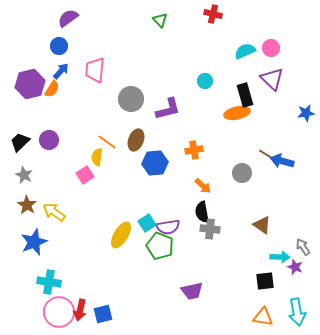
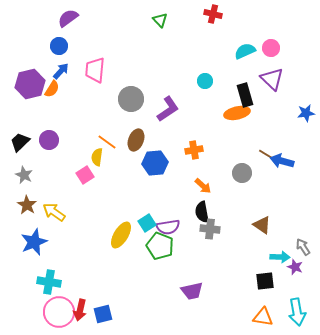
purple L-shape at (168, 109): rotated 20 degrees counterclockwise
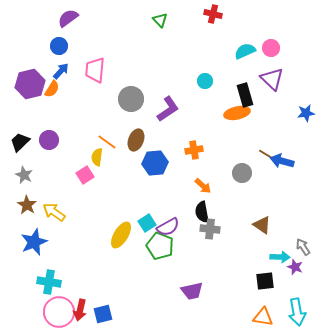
purple semicircle at (168, 227): rotated 20 degrees counterclockwise
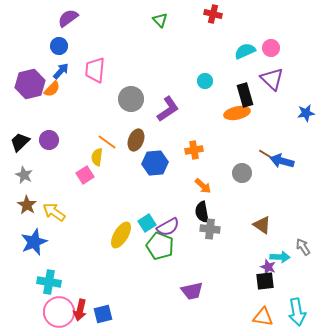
orange semicircle at (52, 89): rotated 12 degrees clockwise
purple star at (295, 267): moved 27 px left
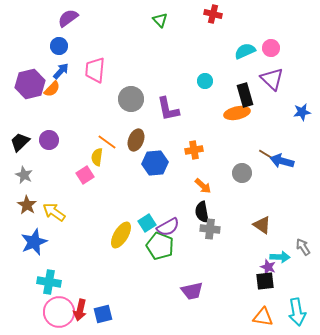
purple L-shape at (168, 109): rotated 112 degrees clockwise
blue star at (306, 113): moved 4 px left, 1 px up
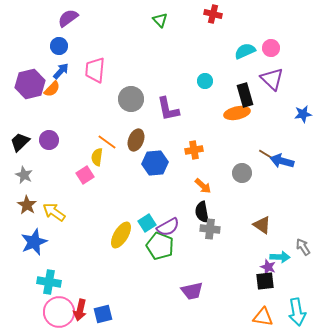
blue star at (302, 112): moved 1 px right, 2 px down
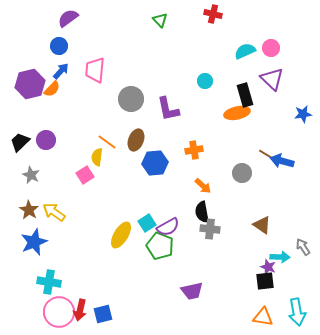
purple circle at (49, 140): moved 3 px left
gray star at (24, 175): moved 7 px right
brown star at (27, 205): moved 2 px right, 5 px down
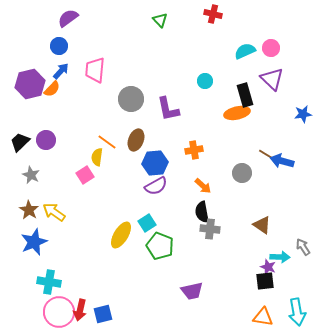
purple semicircle at (168, 227): moved 12 px left, 41 px up
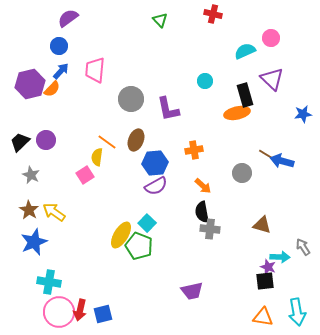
pink circle at (271, 48): moved 10 px up
cyan square at (147, 223): rotated 12 degrees counterclockwise
brown triangle at (262, 225): rotated 18 degrees counterclockwise
green pentagon at (160, 246): moved 21 px left
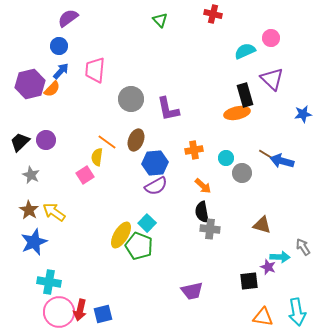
cyan circle at (205, 81): moved 21 px right, 77 px down
black square at (265, 281): moved 16 px left
